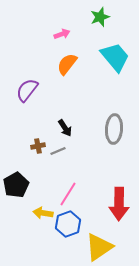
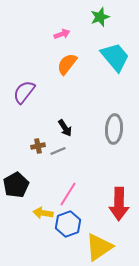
purple semicircle: moved 3 px left, 2 px down
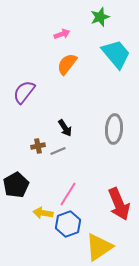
cyan trapezoid: moved 1 px right, 3 px up
red arrow: rotated 24 degrees counterclockwise
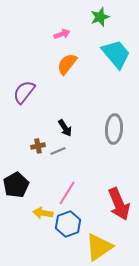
pink line: moved 1 px left, 1 px up
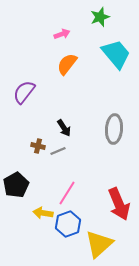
black arrow: moved 1 px left
brown cross: rotated 24 degrees clockwise
yellow triangle: moved 3 px up; rotated 8 degrees counterclockwise
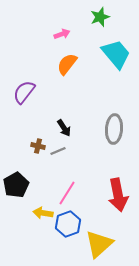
red arrow: moved 1 px left, 9 px up; rotated 12 degrees clockwise
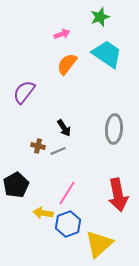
cyan trapezoid: moved 9 px left; rotated 16 degrees counterclockwise
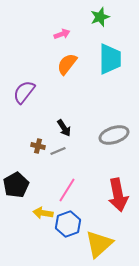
cyan trapezoid: moved 3 px right, 5 px down; rotated 56 degrees clockwise
gray ellipse: moved 6 px down; rotated 68 degrees clockwise
pink line: moved 3 px up
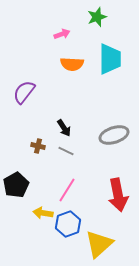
green star: moved 3 px left
orange semicircle: moved 5 px right; rotated 125 degrees counterclockwise
gray line: moved 8 px right; rotated 49 degrees clockwise
